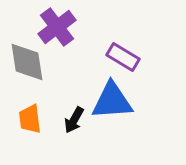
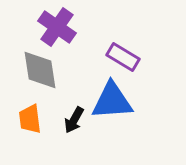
purple cross: rotated 18 degrees counterclockwise
gray diamond: moved 13 px right, 8 px down
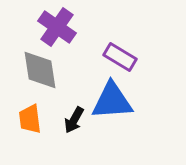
purple rectangle: moved 3 px left
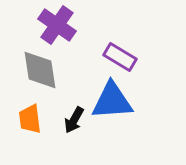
purple cross: moved 2 px up
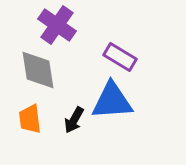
gray diamond: moved 2 px left
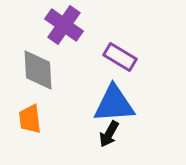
purple cross: moved 7 px right
gray diamond: rotated 6 degrees clockwise
blue triangle: moved 2 px right, 3 px down
black arrow: moved 35 px right, 14 px down
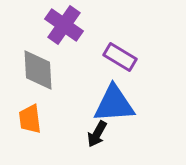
black arrow: moved 12 px left
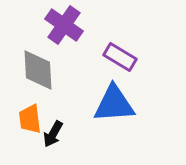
black arrow: moved 44 px left
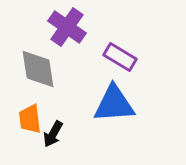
purple cross: moved 3 px right, 2 px down
gray diamond: moved 1 px up; rotated 6 degrees counterclockwise
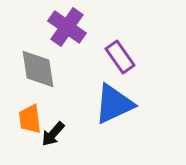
purple rectangle: rotated 24 degrees clockwise
blue triangle: rotated 21 degrees counterclockwise
black arrow: rotated 12 degrees clockwise
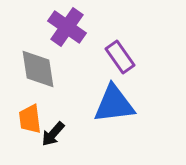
blue triangle: rotated 18 degrees clockwise
